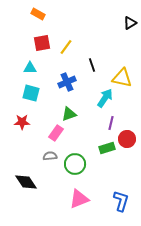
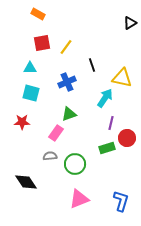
red circle: moved 1 px up
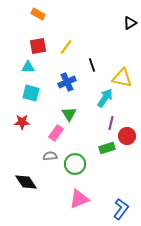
red square: moved 4 px left, 3 px down
cyan triangle: moved 2 px left, 1 px up
green triangle: rotated 42 degrees counterclockwise
red circle: moved 2 px up
blue L-shape: moved 8 px down; rotated 20 degrees clockwise
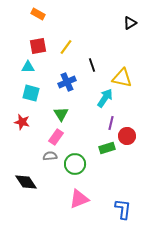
green triangle: moved 8 px left
red star: rotated 14 degrees clockwise
pink rectangle: moved 4 px down
blue L-shape: moved 2 px right; rotated 30 degrees counterclockwise
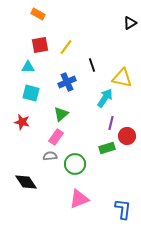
red square: moved 2 px right, 1 px up
green triangle: rotated 21 degrees clockwise
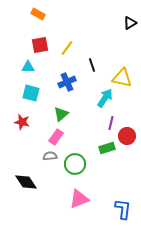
yellow line: moved 1 px right, 1 px down
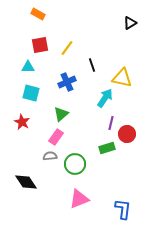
red star: rotated 14 degrees clockwise
red circle: moved 2 px up
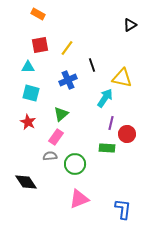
black triangle: moved 2 px down
blue cross: moved 1 px right, 2 px up
red star: moved 6 px right
green rectangle: rotated 21 degrees clockwise
